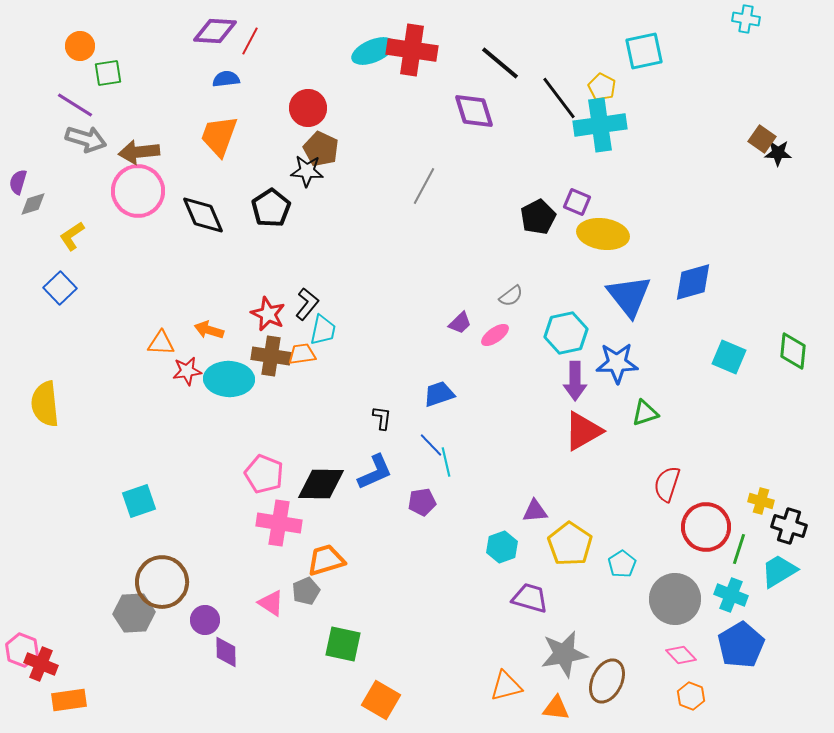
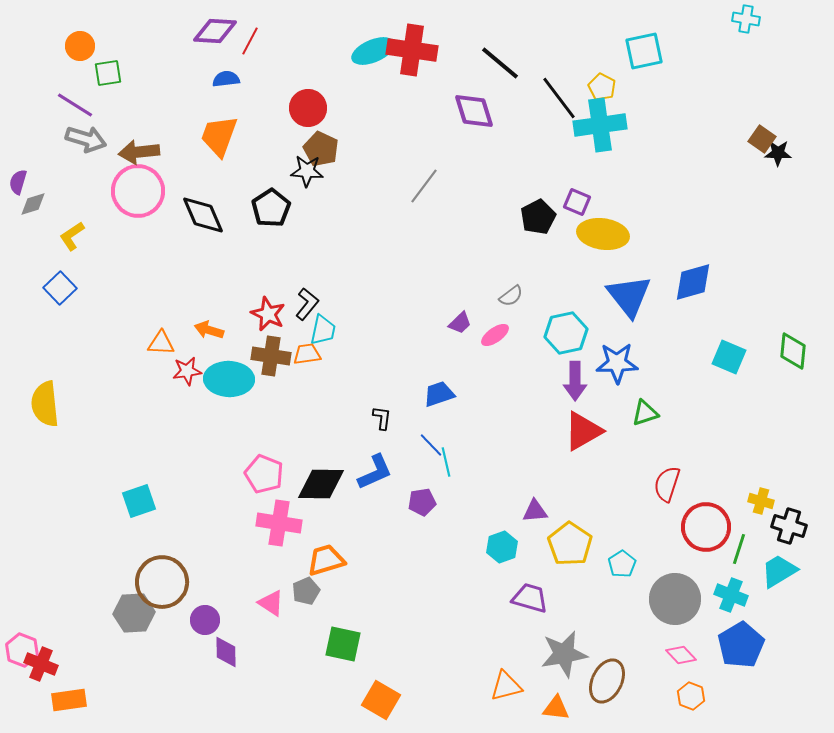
gray line at (424, 186): rotated 9 degrees clockwise
orange trapezoid at (302, 354): moved 5 px right
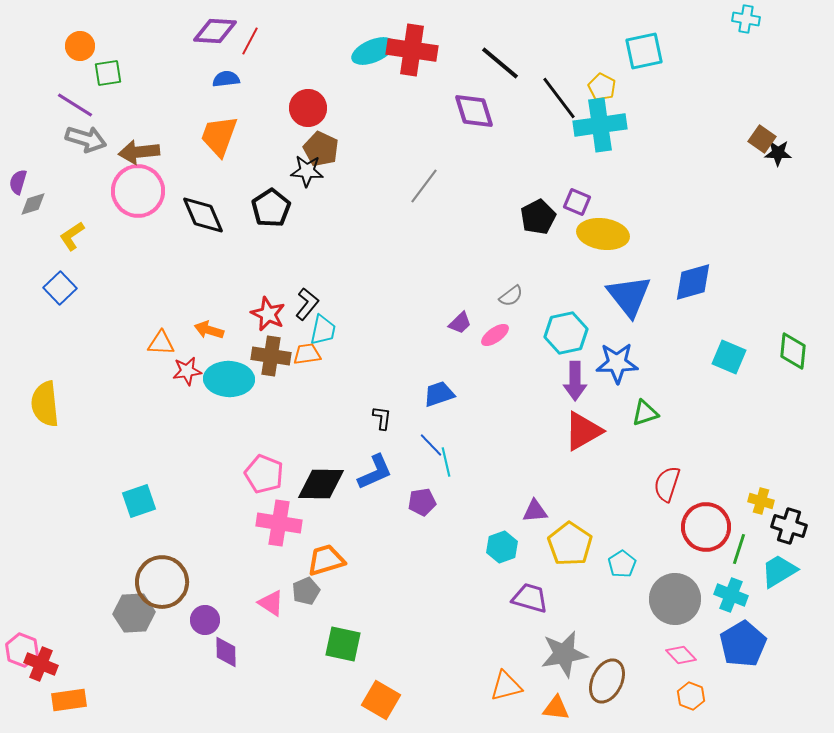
blue pentagon at (741, 645): moved 2 px right, 1 px up
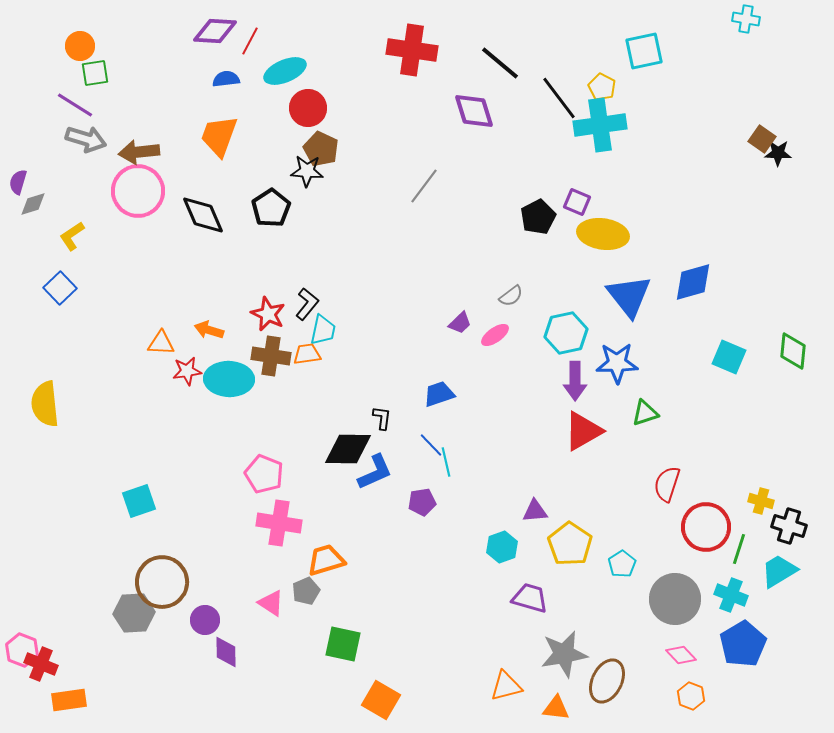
cyan ellipse at (373, 51): moved 88 px left, 20 px down
green square at (108, 73): moved 13 px left
black diamond at (321, 484): moved 27 px right, 35 px up
